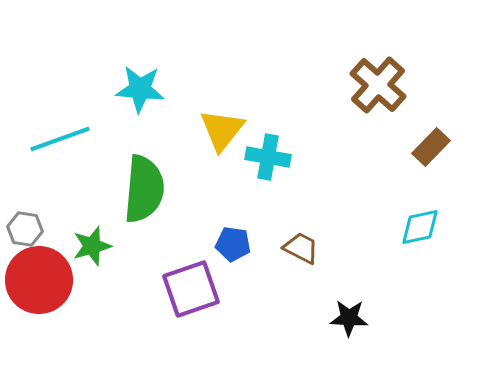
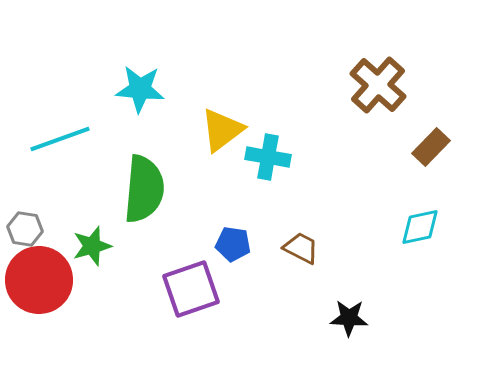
yellow triangle: rotated 15 degrees clockwise
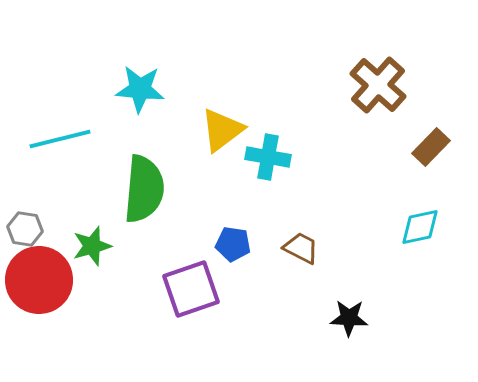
cyan line: rotated 6 degrees clockwise
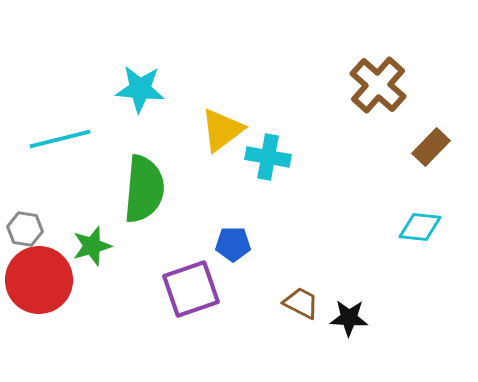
cyan diamond: rotated 18 degrees clockwise
blue pentagon: rotated 8 degrees counterclockwise
brown trapezoid: moved 55 px down
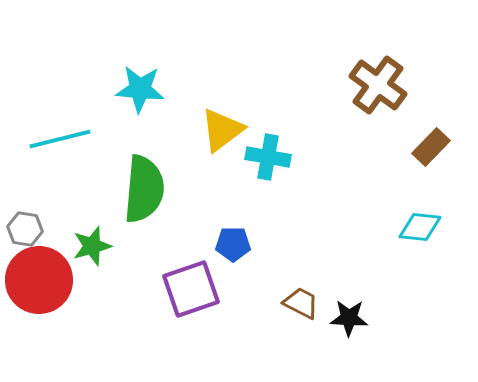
brown cross: rotated 6 degrees counterclockwise
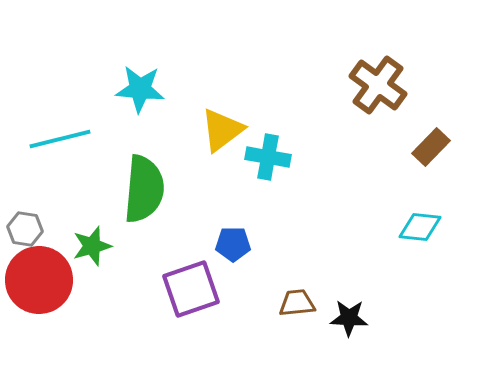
brown trapezoid: moved 4 px left; rotated 33 degrees counterclockwise
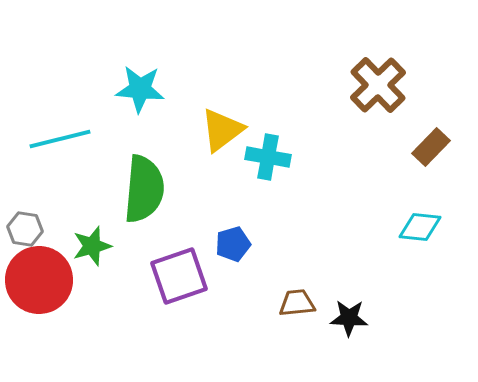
brown cross: rotated 10 degrees clockwise
blue pentagon: rotated 16 degrees counterclockwise
purple square: moved 12 px left, 13 px up
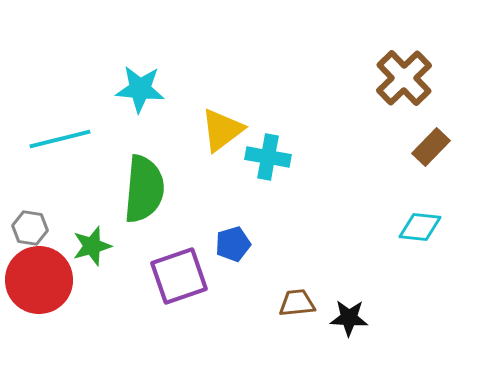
brown cross: moved 26 px right, 7 px up
gray hexagon: moved 5 px right, 1 px up
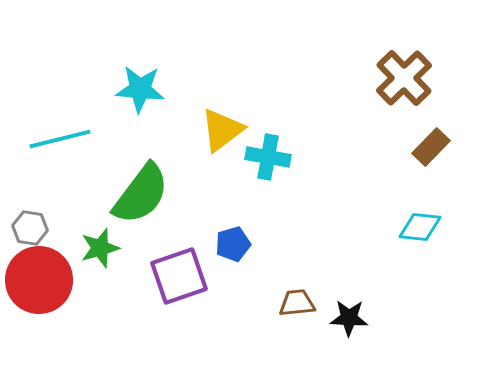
green semicircle: moved 3 px left, 5 px down; rotated 32 degrees clockwise
green star: moved 8 px right, 2 px down
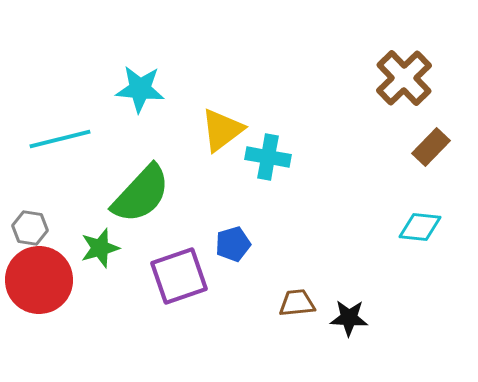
green semicircle: rotated 6 degrees clockwise
